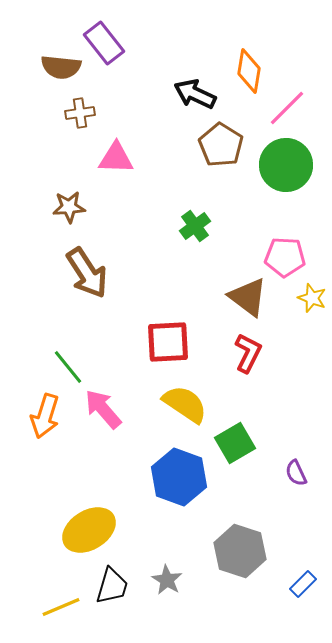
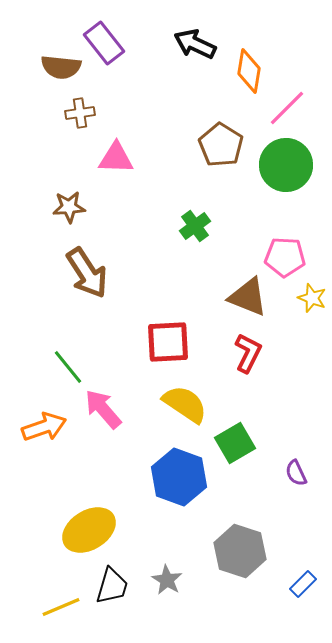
black arrow: moved 50 px up
brown triangle: rotated 15 degrees counterclockwise
orange arrow: moved 1 px left, 11 px down; rotated 126 degrees counterclockwise
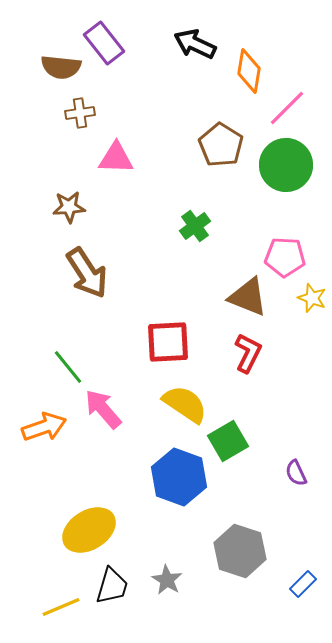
green square: moved 7 px left, 2 px up
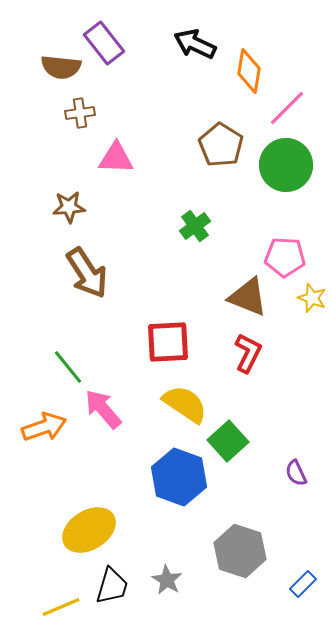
green square: rotated 12 degrees counterclockwise
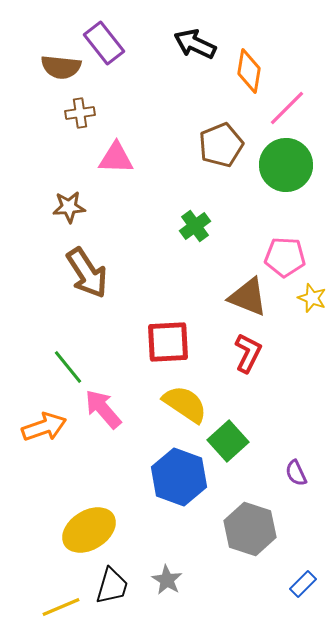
brown pentagon: rotated 18 degrees clockwise
gray hexagon: moved 10 px right, 22 px up
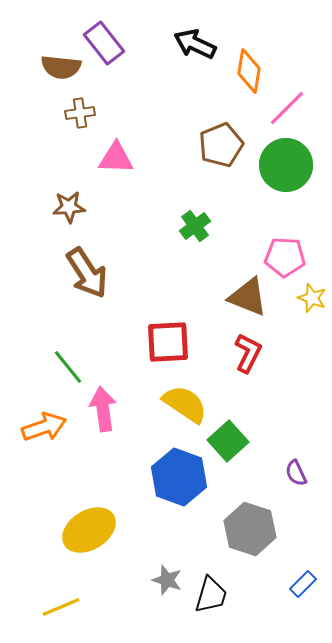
pink arrow: rotated 33 degrees clockwise
gray star: rotated 12 degrees counterclockwise
black trapezoid: moved 99 px right, 9 px down
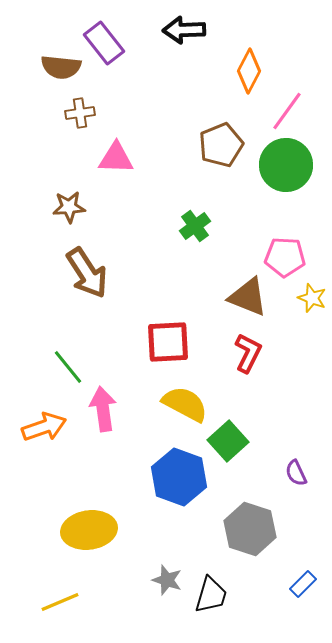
black arrow: moved 11 px left, 14 px up; rotated 27 degrees counterclockwise
orange diamond: rotated 18 degrees clockwise
pink line: moved 3 px down; rotated 9 degrees counterclockwise
yellow semicircle: rotated 6 degrees counterclockwise
yellow ellipse: rotated 24 degrees clockwise
yellow line: moved 1 px left, 5 px up
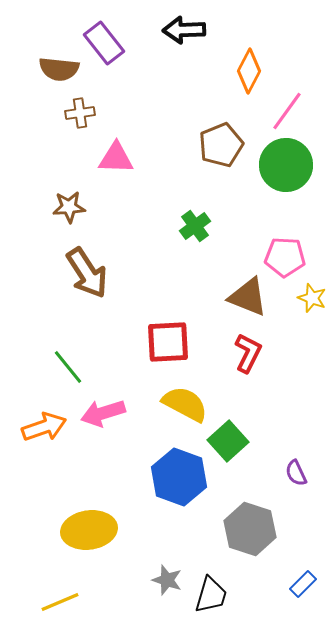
brown semicircle: moved 2 px left, 2 px down
pink arrow: moved 4 px down; rotated 99 degrees counterclockwise
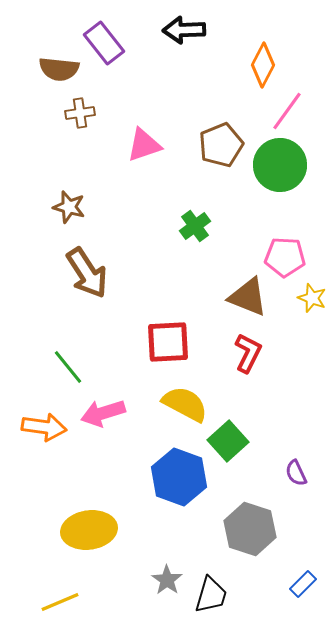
orange diamond: moved 14 px right, 6 px up
pink triangle: moved 28 px right, 13 px up; rotated 21 degrees counterclockwise
green circle: moved 6 px left
brown star: rotated 20 degrees clockwise
orange arrow: rotated 27 degrees clockwise
gray star: rotated 16 degrees clockwise
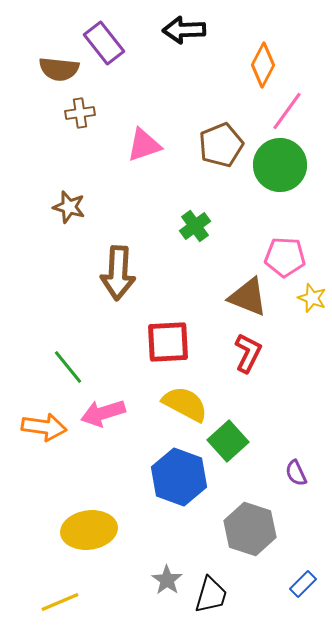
brown arrow: moved 31 px right; rotated 36 degrees clockwise
